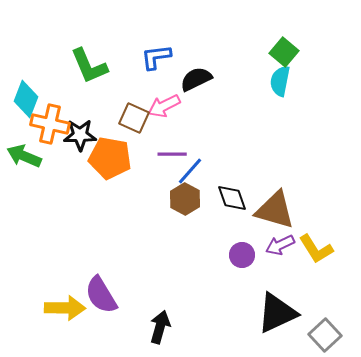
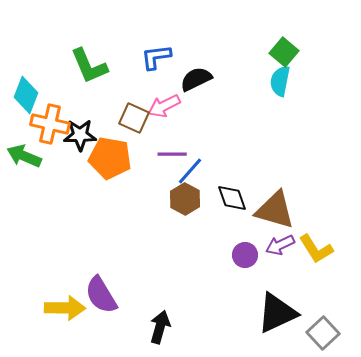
cyan diamond: moved 4 px up
purple circle: moved 3 px right
gray square: moved 2 px left, 2 px up
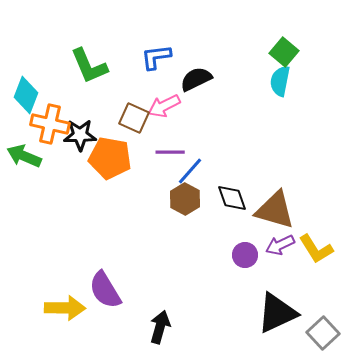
purple line: moved 2 px left, 2 px up
purple semicircle: moved 4 px right, 5 px up
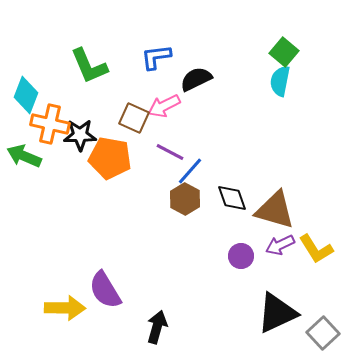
purple line: rotated 28 degrees clockwise
purple circle: moved 4 px left, 1 px down
black arrow: moved 3 px left
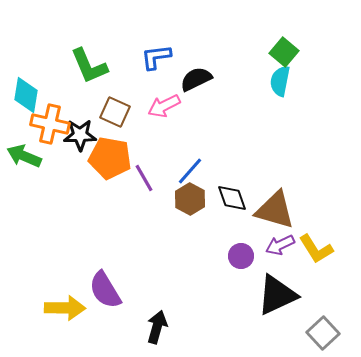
cyan diamond: rotated 12 degrees counterclockwise
brown square: moved 19 px left, 6 px up
purple line: moved 26 px left, 26 px down; rotated 32 degrees clockwise
brown hexagon: moved 5 px right
black triangle: moved 18 px up
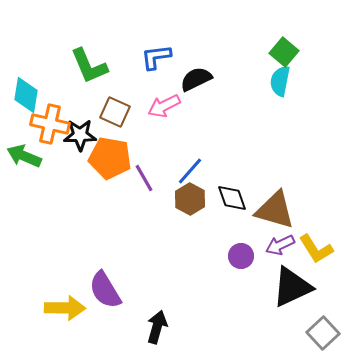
black triangle: moved 15 px right, 8 px up
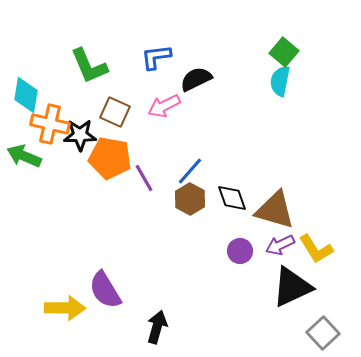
purple circle: moved 1 px left, 5 px up
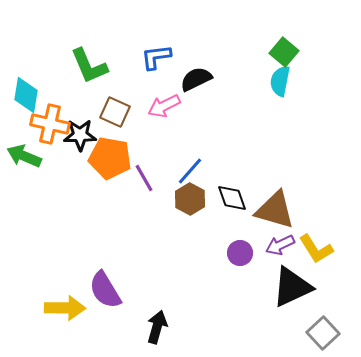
purple circle: moved 2 px down
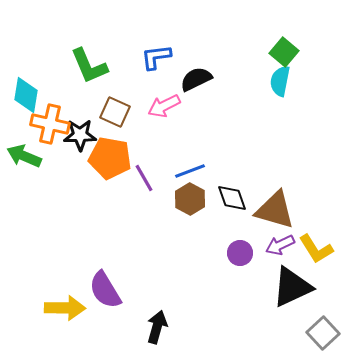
blue line: rotated 28 degrees clockwise
